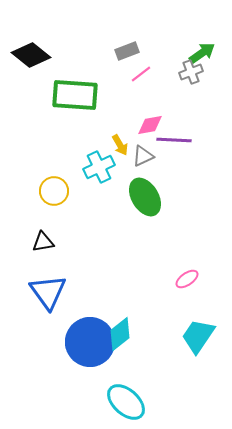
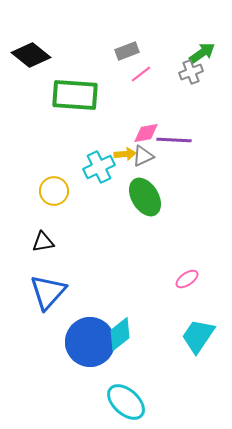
pink diamond: moved 4 px left, 8 px down
yellow arrow: moved 5 px right, 9 px down; rotated 65 degrees counterclockwise
blue triangle: rotated 18 degrees clockwise
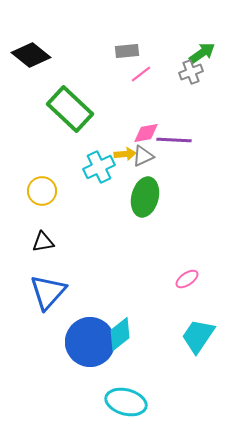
gray rectangle: rotated 15 degrees clockwise
green rectangle: moved 5 px left, 14 px down; rotated 39 degrees clockwise
yellow circle: moved 12 px left
green ellipse: rotated 45 degrees clockwise
cyan ellipse: rotated 27 degrees counterclockwise
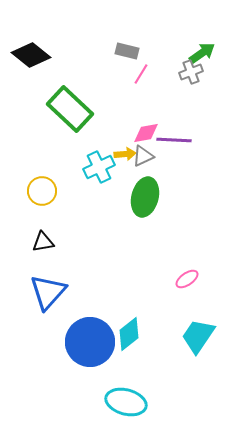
gray rectangle: rotated 20 degrees clockwise
pink line: rotated 20 degrees counterclockwise
cyan diamond: moved 9 px right
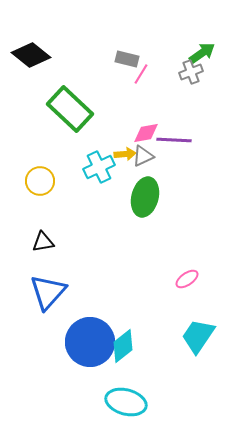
gray rectangle: moved 8 px down
yellow circle: moved 2 px left, 10 px up
cyan diamond: moved 6 px left, 12 px down
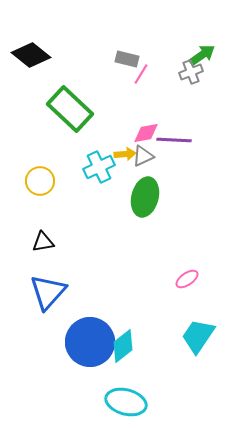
green arrow: moved 2 px down
